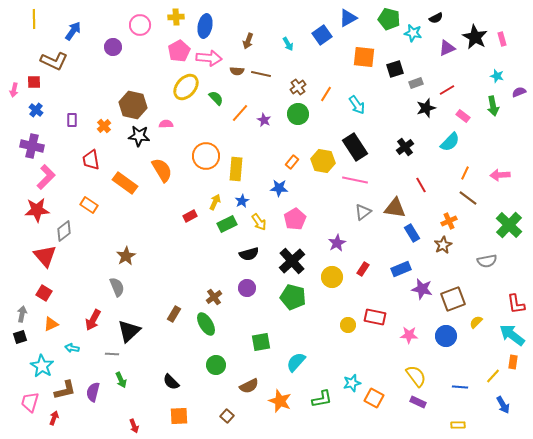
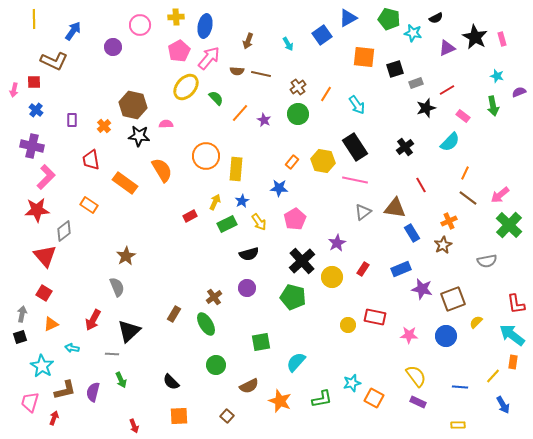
pink arrow at (209, 58): rotated 55 degrees counterclockwise
pink arrow at (500, 175): moved 20 px down; rotated 36 degrees counterclockwise
black cross at (292, 261): moved 10 px right
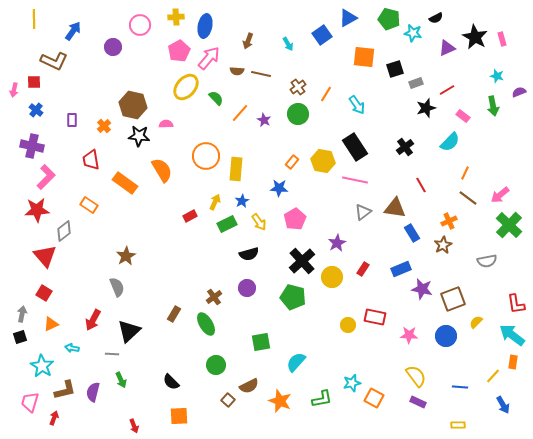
brown square at (227, 416): moved 1 px right, 16 px up
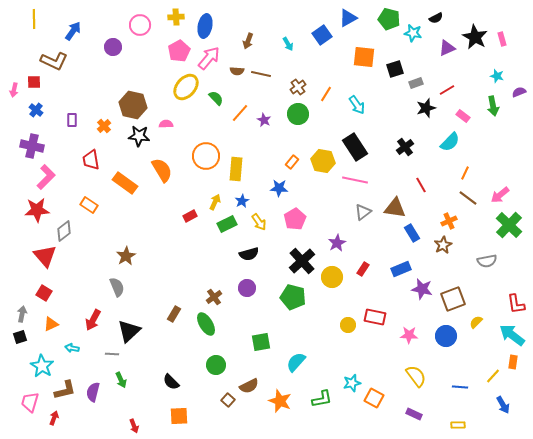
purple rectangle at (418, 402): moved 4 px left, 12 px down
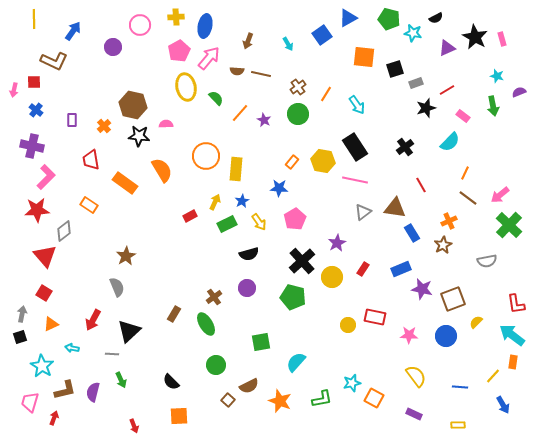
yellow ellipse at (186, 87): rotated 52 degrees counterclockwise
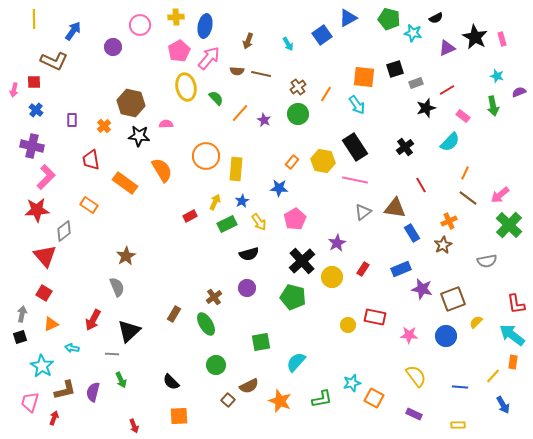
orange square at (364, 57): moved 20 px down
brown hexagon at (133, 105): moved 2 px left, 2 px up
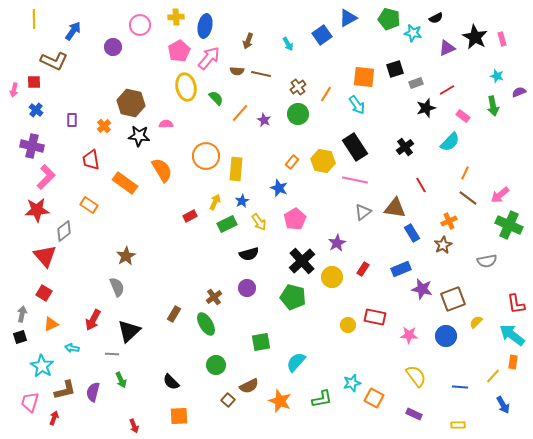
blue star at (279, 188): rotated 18 degrees clockwise
green cross at (509, 225): rotated 20 degrees counterclockwise
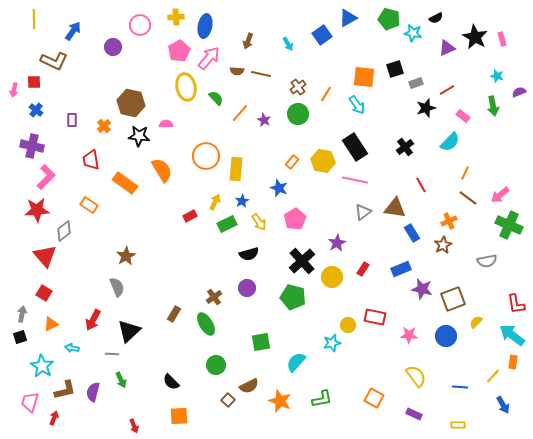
cyan star at (352, 383): moved 20 px left, 40 px up
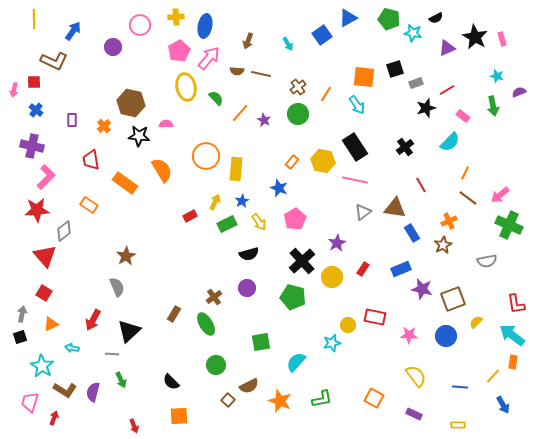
brown L-shape at (65, 390): rotated 45 degrees clockwise
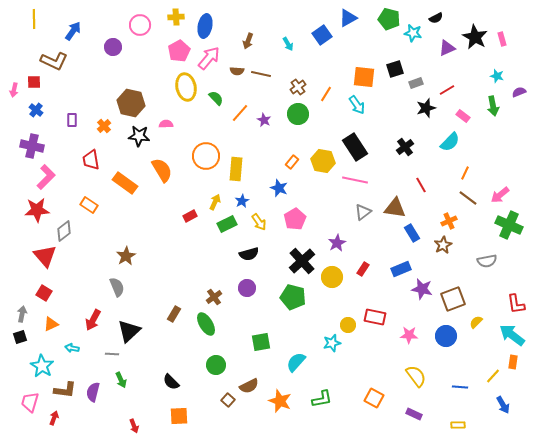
brown L-shape at (65, 390): rotated 25 degrees counterclockwise
